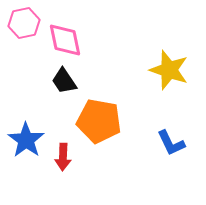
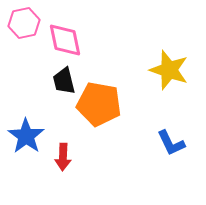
black trapezoid: rotated 20 degrees clockwise
orange pentagon: moved 17 px up
blue star: moved 4 px up
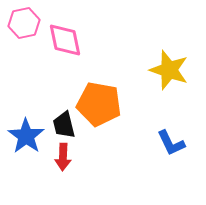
black trapezoid: moved 44 px down
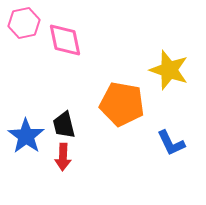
orange pentagon: moved 23 px right
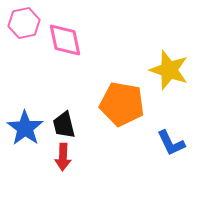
blue star: moved 1 px left, 8 px up
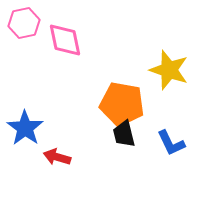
black trapezoid: moved 60 px right, 9 px down
red arrow: moved 6 px left; rotated 104 degrees clockwise
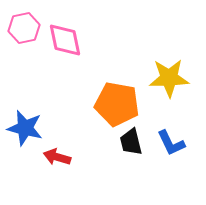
pink hexagon: moved 5 px down
yellow star: moved 8 px down; rotated 21 degrees counterclockwise
orange pentagon: moved 5 px left
blue star: rotated 21 degrees counterclockwise
black trapezoid: moved 7 px right, 8 px down
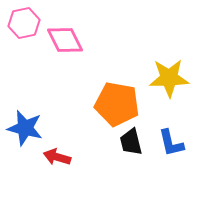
pink hexagon: moved 5 px up
pink diamond: rotated 15 degrees counterclockwise
blue L-shape: rotated 12 degrees clockwise
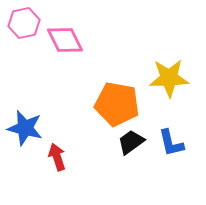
black trapezoid: rotated 68 degrees clockwise
red arrow: rotated 56 degrees clockwise
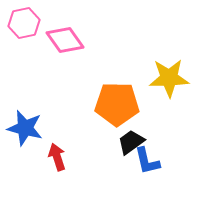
pink diamond: rotated 9 degrees counterclockwise
orange pentagon: rotated 9 degrees counterclockwise
blue L-shape: moved 24 px left, 18 px down
